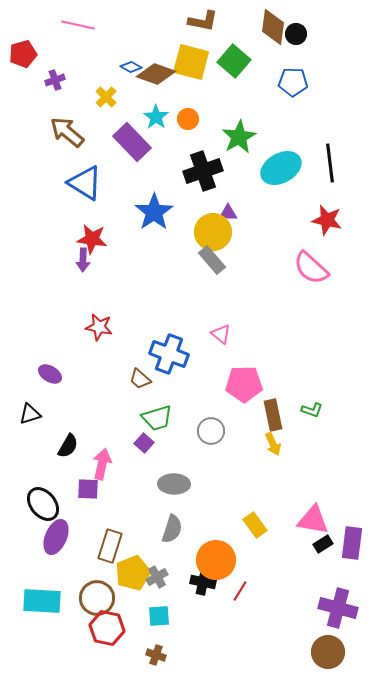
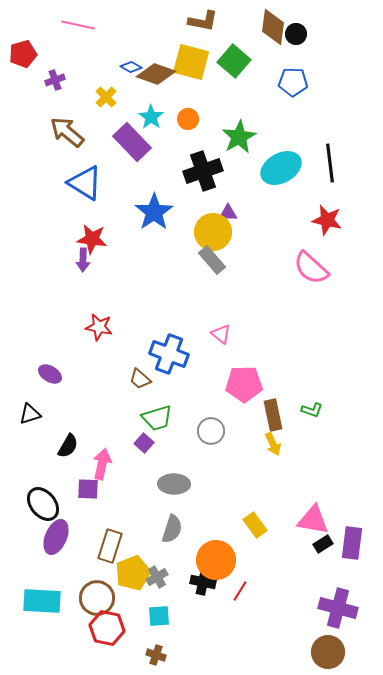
cyan star at (156, 117): moved 5 px left
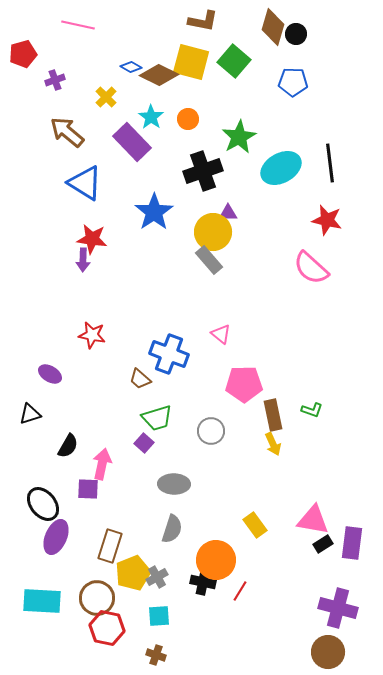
brown diamond at (273, 27): rotated 9 degrees clockwise
brown diamond at (156, 74): moved 3 px right, 1 px down; rotated 6 degrees clockwise
gray rectangle at (212, 260): moved 3 px left
red star at (99, 327): moved 7 px left, 8 px down
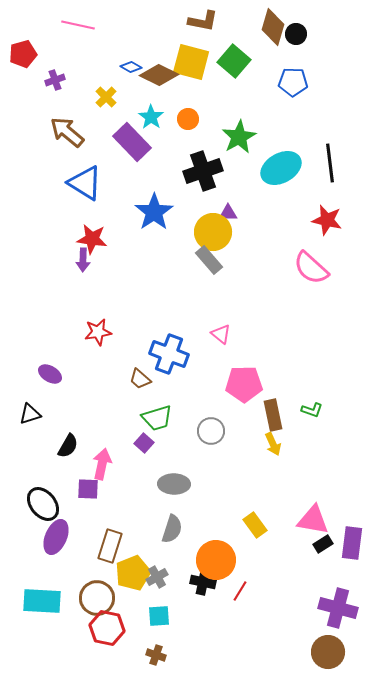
red star at (92, 335): moved 6 px right, 3 px up; rotated 20 degrees counterclockwise
